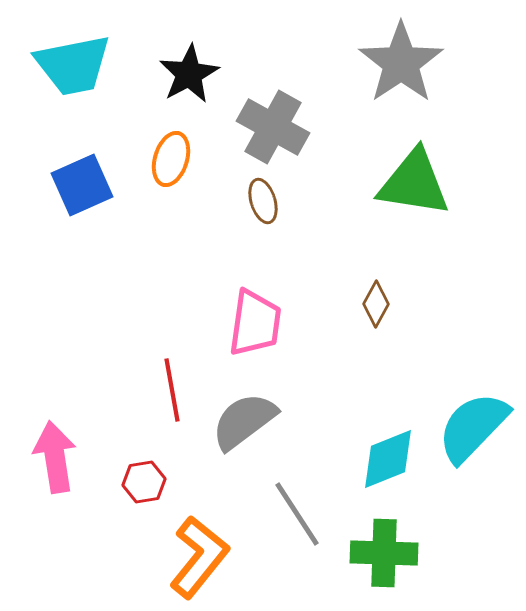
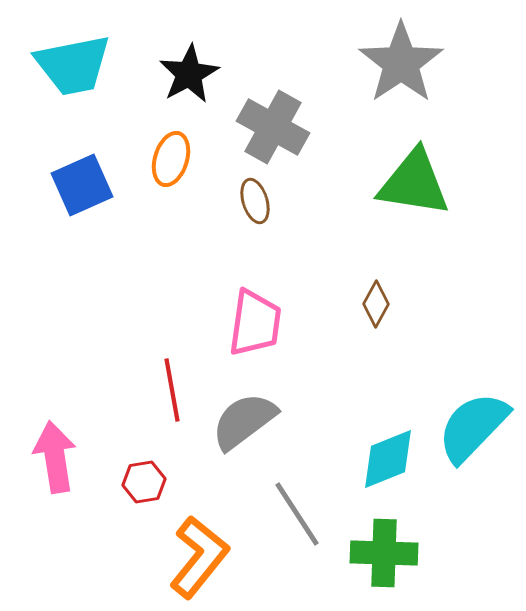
brown ellipse: moved 8 px left
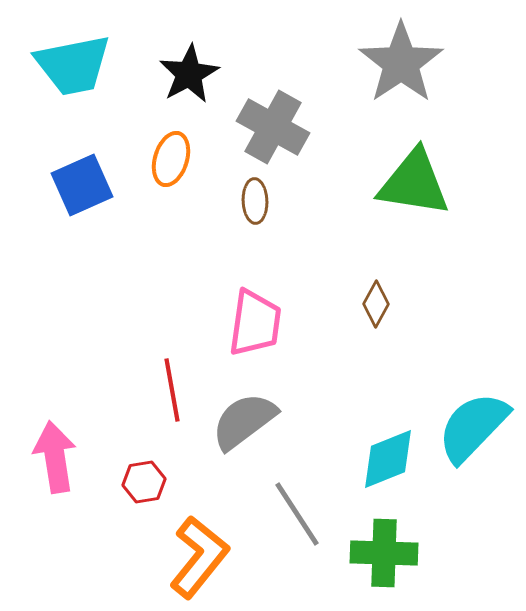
brown ellipse: rotated 15 degrees clockwise
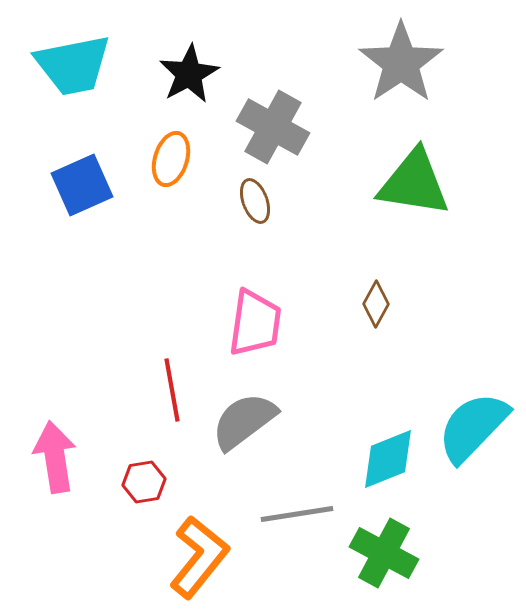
brown ellipse: rotated 18 degrees counterclockwise
gray line: rotated 66 degrees counterclockwise
green cross: rotated 26 degrees clockwise
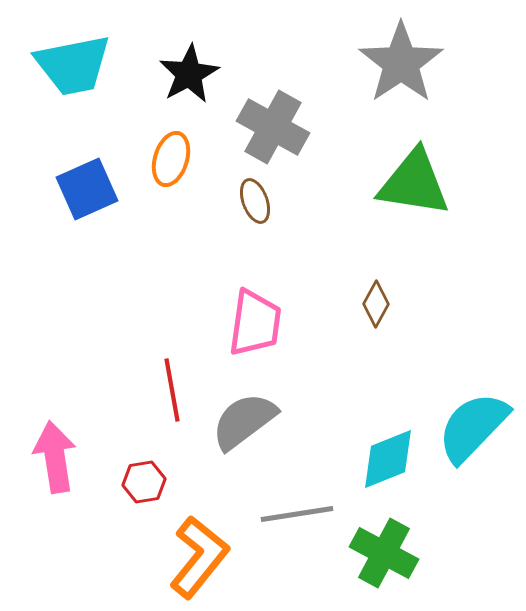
blue square: moved 5 px right, 4 px down
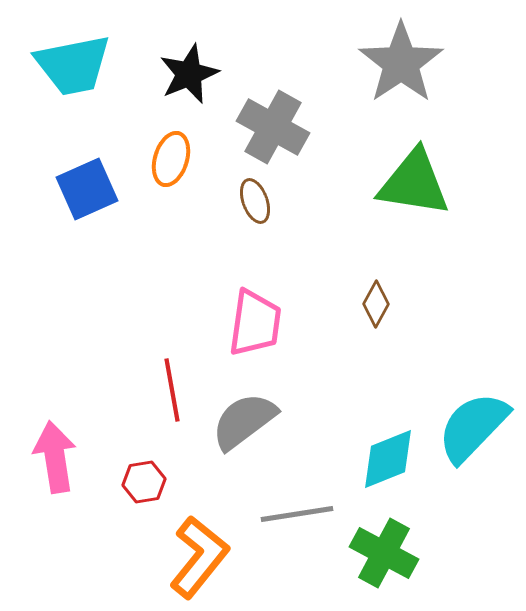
black star: rotated 6 degrees clockwise
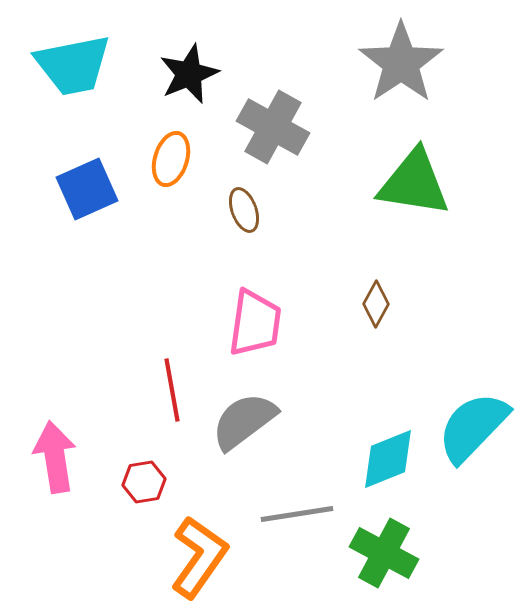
brown ellipse: moved 11 px left, 9 px down
orange L-shape: rotated 4 degrees counterclockwise
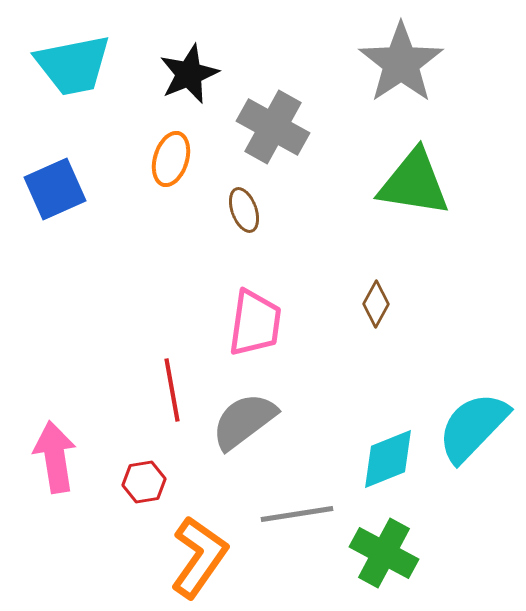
blue square: moved 32 px left
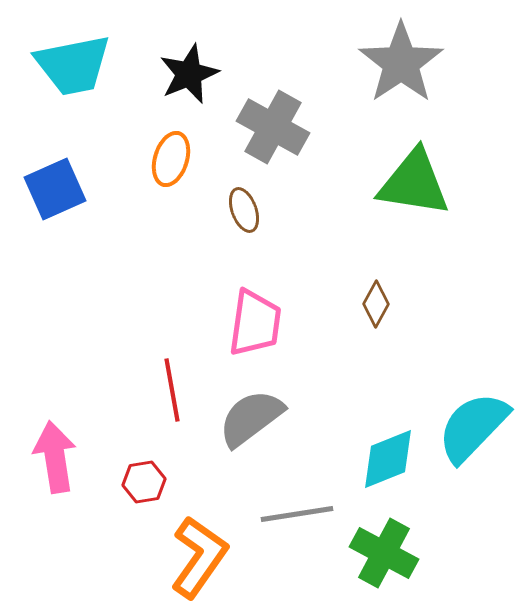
gray semicircle: moved 7 px right, 3 px up
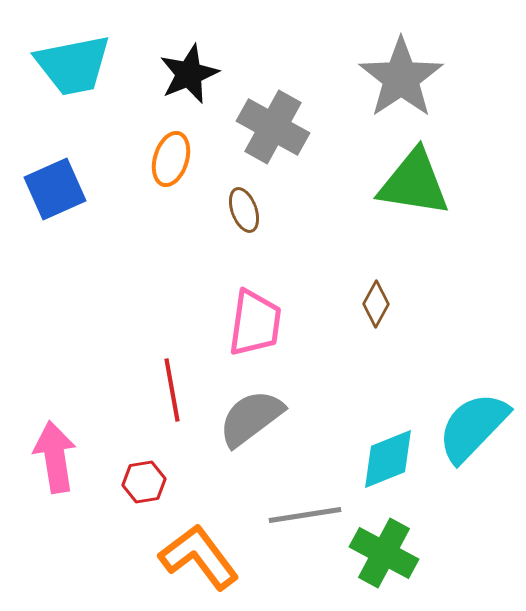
gray star: moved 15 px down
gray line: moved 8 px right, 1 px down
orange L-shape: rotated 72 degrees counterclockwise
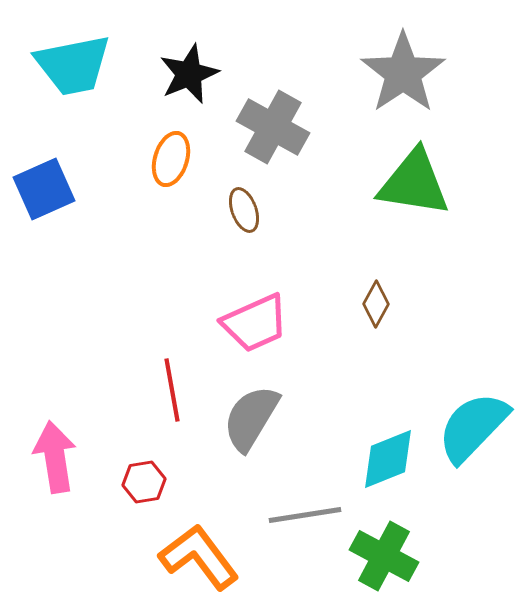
gray star: moved 2 px right, 5 px up
blue square: moved 11 px left
pink trapezoid: rotated 58 degrees clockwise
gray semicircle: rotated 22 degrees counterclockwise
green cross: moved 3 px down
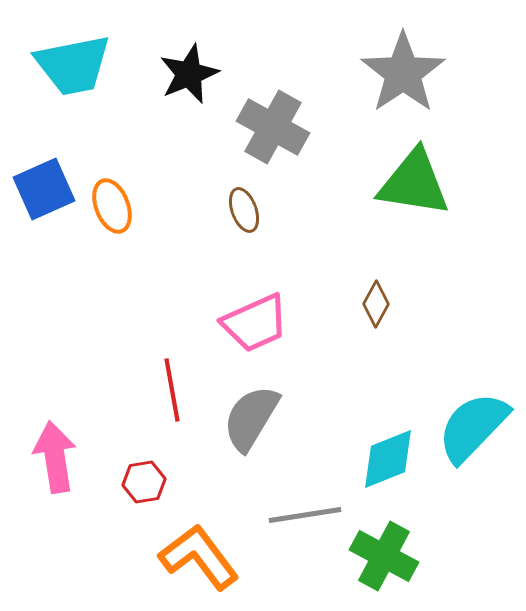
orange ellipse: moved 59 px left, 47 px down; rotated 38 degrees counterclockwise
